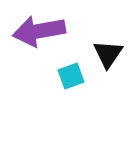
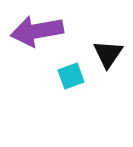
purple arrow: moved 2 px left
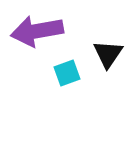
cyan square: moved 4 px left, 3 px up
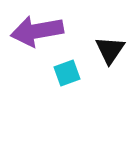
black triangle: moved 2 px right, 4 px up
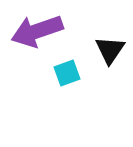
purple arrow: rotated 9 degrees counterclockwise
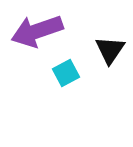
cyan square: moved 1 px left; rotated 8 degrees counterclockwise
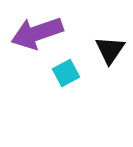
purple arrow: moved 2 px down
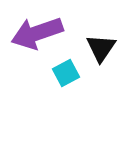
black triangle: moved 9 px left, 2 px up
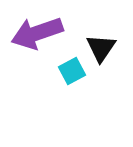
cyan square: moved 6 px right, 2 px up
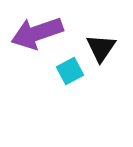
cyan square: moved 2 px left
